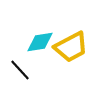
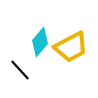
cyan diamond: rotated 40 degrees counterclockwise
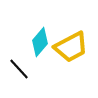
black line: moved 1 px left, 1 px up
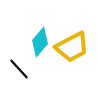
yellow trapezoid: moved 1 px right
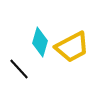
cyan diamond: rotated 24 degrees counterclockwise
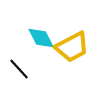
cyan diamond: moved 1 px right, 4 px up; rotated 44 degrees counterclockwise
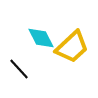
yellow trapezoid: rotated 15 degrees counterclockwise
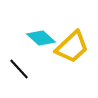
cyan diamond: rotated 20 degrees counterclockwise
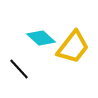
yellow trapezoid: moved 1 px right; rotated 9 degrees counterclockwise
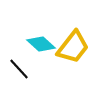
cyan diamond: moved 6 px down
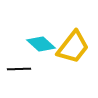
black line: rotated 50 degrees counterclockwise
